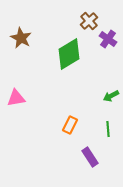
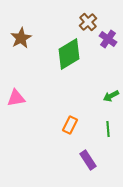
brown cross: moved 1 px left, 1 px down
brown star: rotated 15 degrees clockwise
purple rectangle: moved 2 px left, 3 px down
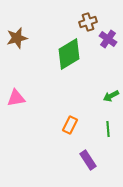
brown cross: rotated 24 degrees clockwise
brown star: moved 4 px left; rotated 15 degrees clockwise
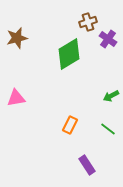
green line: rotated 49 degrees counterclockwise
purple rectangle: moved 1 px left, 5 px down
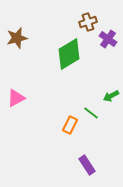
pink triangle: rotated 18 degrees counterclockwise
green line: moved 17 px left, 16 px up
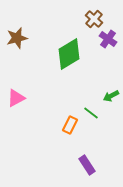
brown cross: moved 6 px right, 3 px up; rotated 30 degrees counterclockwise
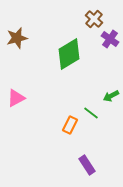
purple cross: moved 2 px right
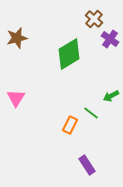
pink triangle: rotated 30 degrees counterclockwise
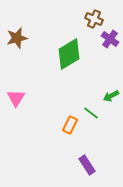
brown cross: rotated 18 degrees counterclockwise
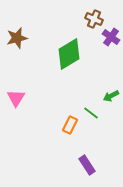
purple cross: moved 1 px right, 2 px up
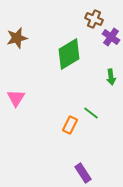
green arrow: moved 19 px up; rotated 70 degrees counterclockwise
purple rectangle: moved 4 px left, 8 px down
